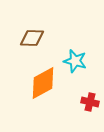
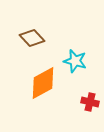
brown diamond: rotated 45 degrees clockwise
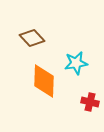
cyan star: moved 1 px right, 2 px down; rotated 25 degrees counterclockwise
orange diamond: moved 1 px right, 2 px up; rotated 60 degrees counterclockwise
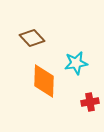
red cross: rotated 24 degrees counterclockwise
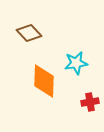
brown diamond: moved 3 px left, 5 px up
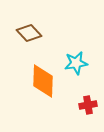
orange diamond: moved 1 px left
red cross: moved 2 px left, 3 px down
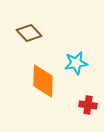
red cross: rotated 18 degrees clockwise
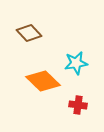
orange diamond: rotated 48 degrees counterclockwise
red cross: moved 10 px left
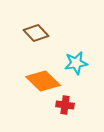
brown diamond: moved 7 px right
red cross: moved 13 px left
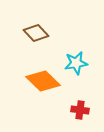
red cross: moved 15 px right, 5 px down
